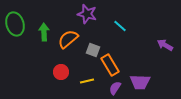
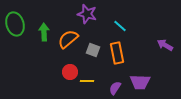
orange rectangle: moved 7 px right, 12 px up; rotated 20 degrees clockwise
red circle: moved 9 px right
yellow line: rotated 16 degrees clockwise
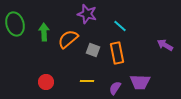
red circle: moved 24 px left, 10 px down
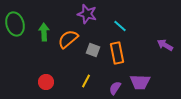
yellow line: moved 1 px left; rotated 64 degrees counterclockwise
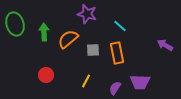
gray square: rotated 24 degrees counterclockwise
red circle: moved 7 px up
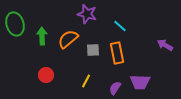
green arrow: moved 2 px left, 4 px down
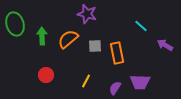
cyan line: moved 21 px right
gray square: moved 2 px right, 4 px up
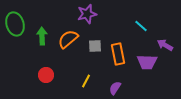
purple star: rotated 30 degrees counterclockwise
orange rectangle: moved 1 px right, 1 px down
purple trapezoid: moved 7 px right, 20 px up
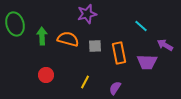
orange semicircle: rotated 55 degrees clockwise
orange rectangle: moved 1 px right, 1 px up
yellow line: moved 1 px left, 1 px down
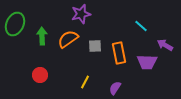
purple star: moved 6 px left
green ellipse: rotated 40 degrees clockwise
orange semicircle: rotated 50 degrees counterclockwise
red circle: moved 6 px left
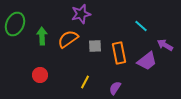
purple trapezoid: moved 1 px up; rotated 40 degrees counterclockwise
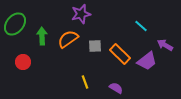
green ellipse: rotated 15 degrees clockwise
orange rectangle: moved 1 px right, 1 px down; rotated 35 degrees counterclockwise
red circle: moved 17 px left, 13 px up
yellow line: rotated 48 degrees counterclockwise
purple semicircle: moved 1 px right; rotated 88 degrees clockwise
